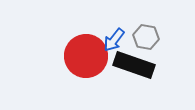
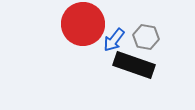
red circle: moved 3 px left, 32 px up
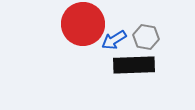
blue arrow: rotated 20 degrees clockwise
black rectangle: rotated 21 degrees counterclockwise
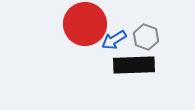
red circle: moved 2 px right
gray hexagon: rotated 10 degrees clockwise
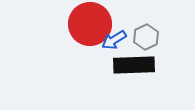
red circle: moved 5 px right
gray hexagon: rotated 15 degrees clockwise
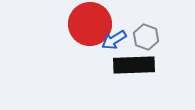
gray hexagon: rotated 15 degrees counterclockwise
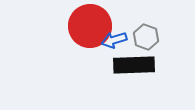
red circle: moved 2 px down
blue arrow: rotated 15 degrees clockwise
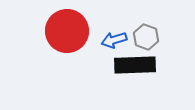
red circle: moved 23 px left, 5 px down
black rectangle: moved 1 px right
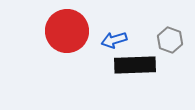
gray hexagon: moved 24 px right, 3 px down
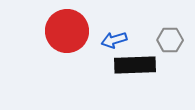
gray hexagon: rotated 20 degrees counterclockwise
